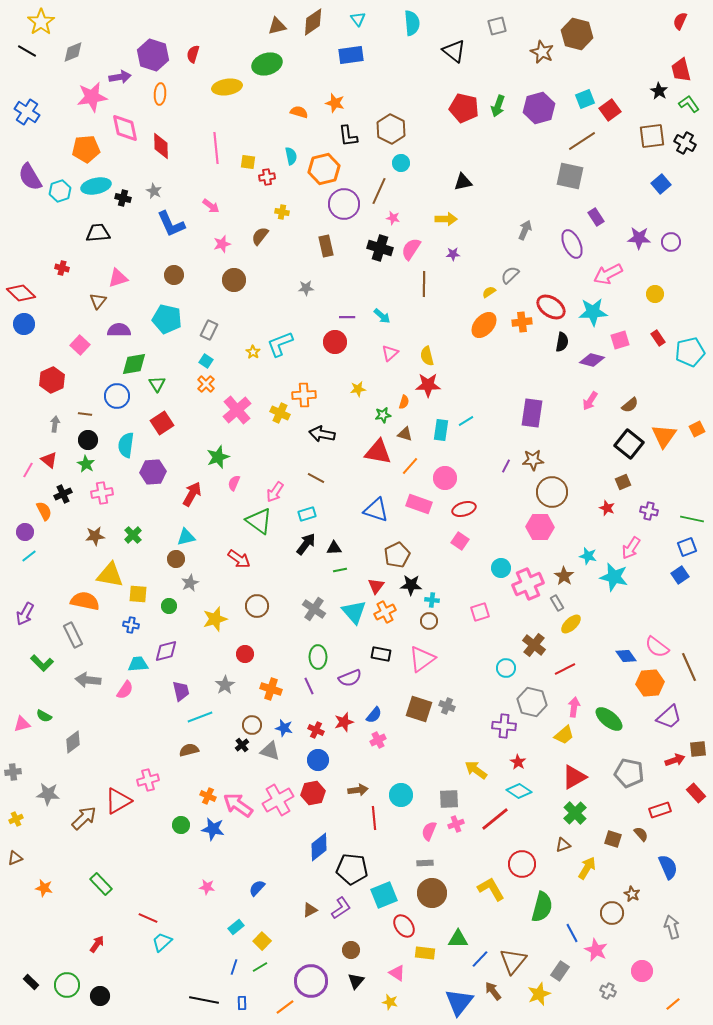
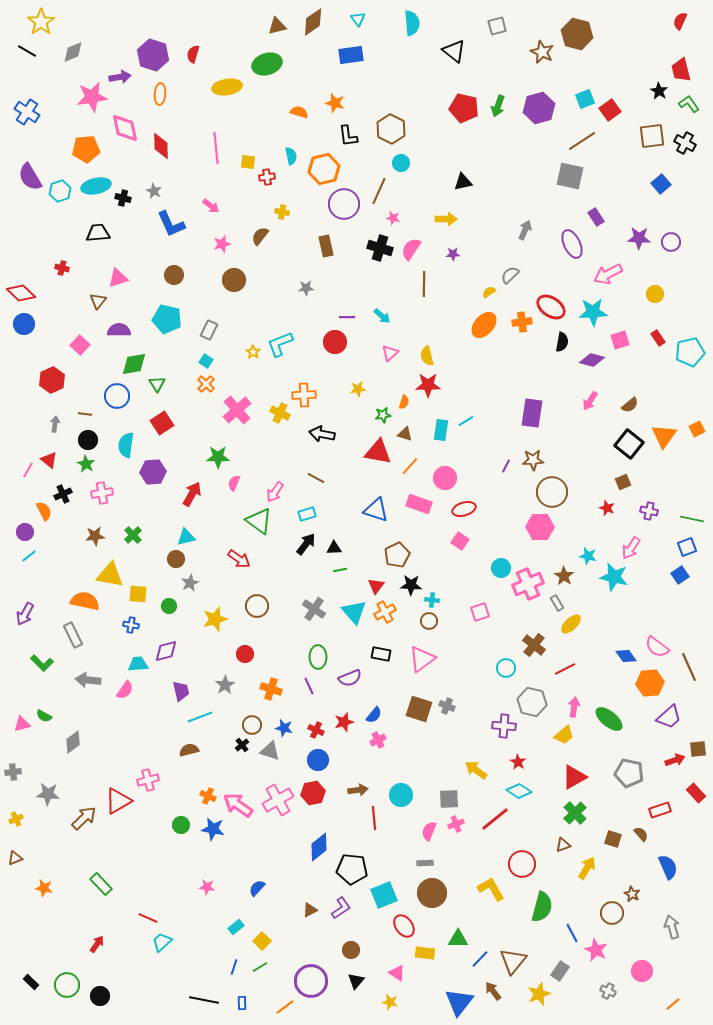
green star at (218, 457): rotated 20 degrees clockwise
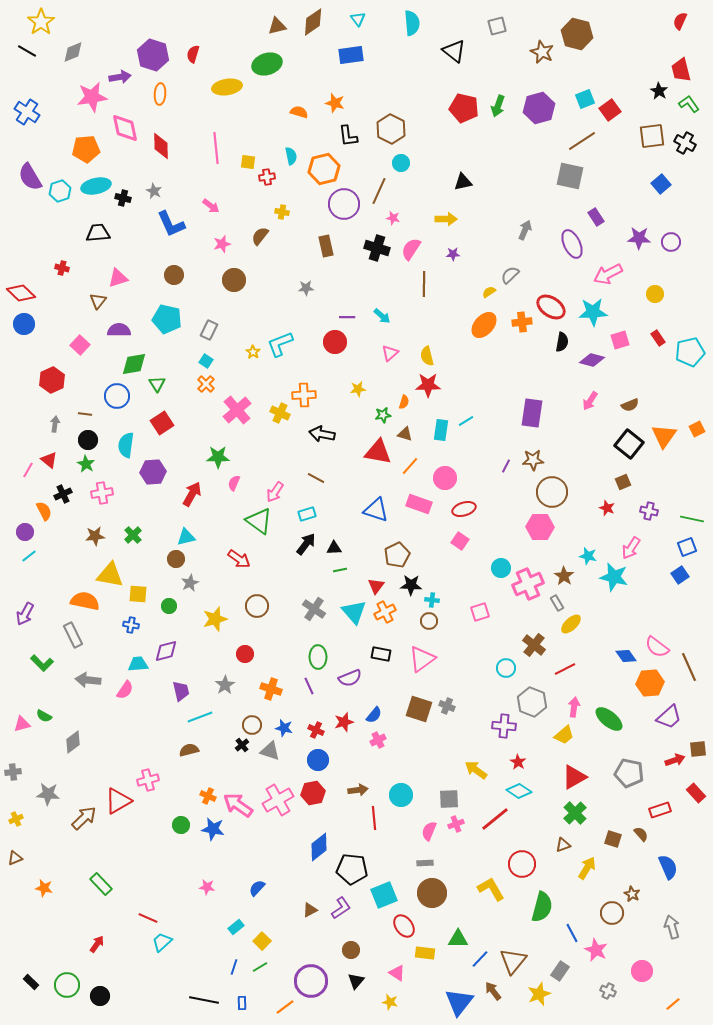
black cross at (380, 248): moved 3 px left
brown semicircle at (630, 405): rotated 18 degrees clockwise
gray hexagon at (532, 702): rotated 8 degrees clockwise
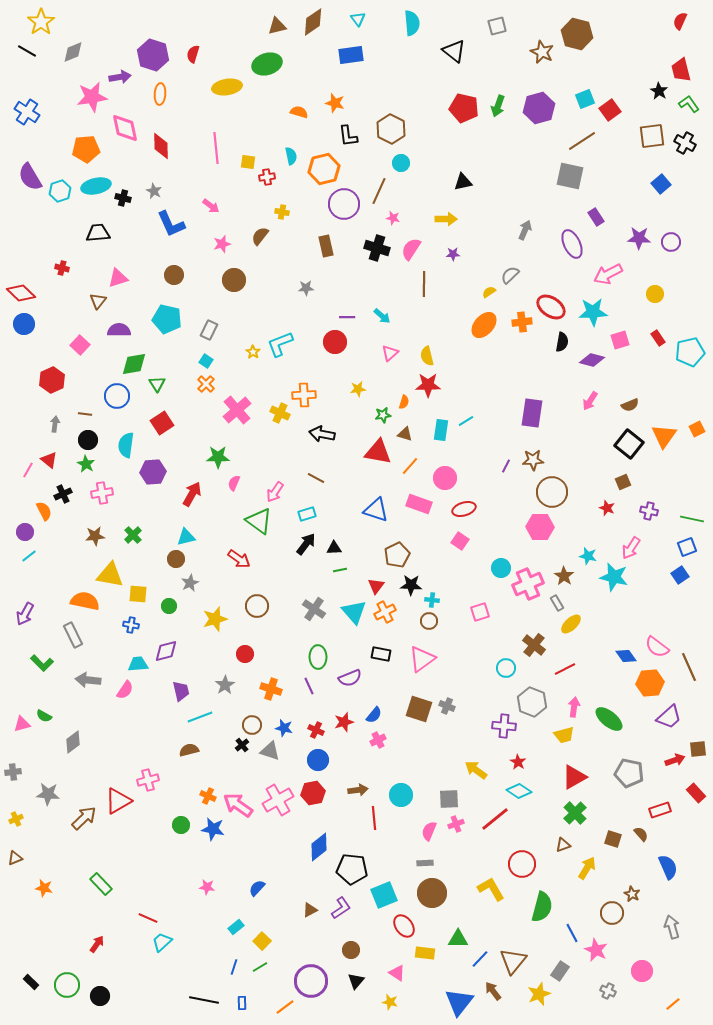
yellow trapezoid at (564, 735): rotated 25 degrees clockwise
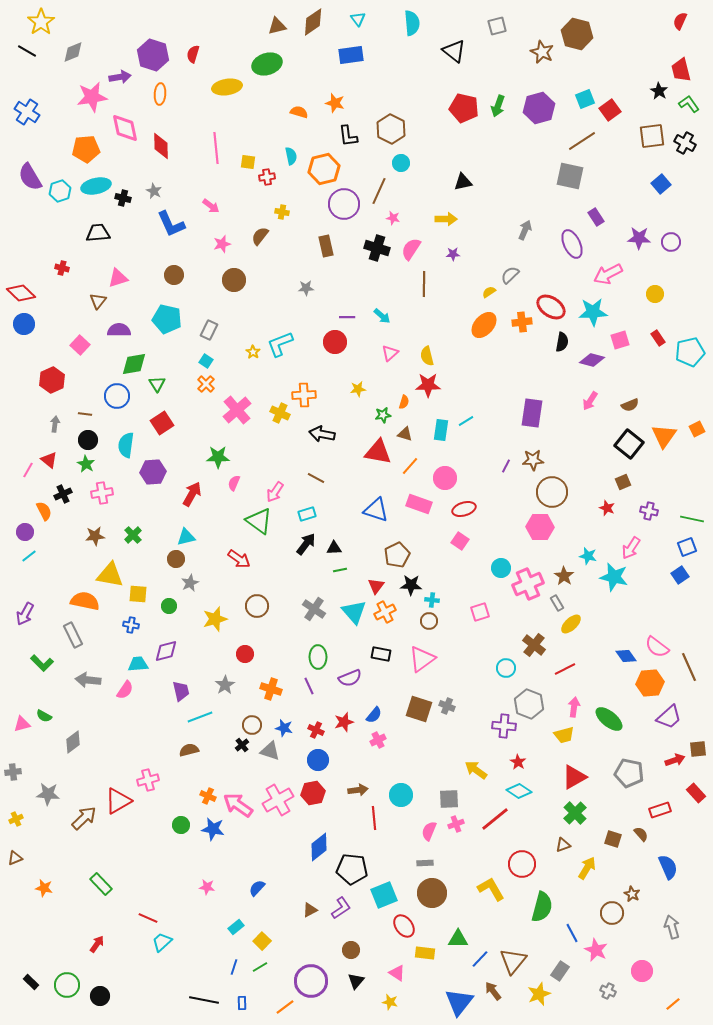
gray hexagon at (532, 702): moved 3 px left, 2 px down
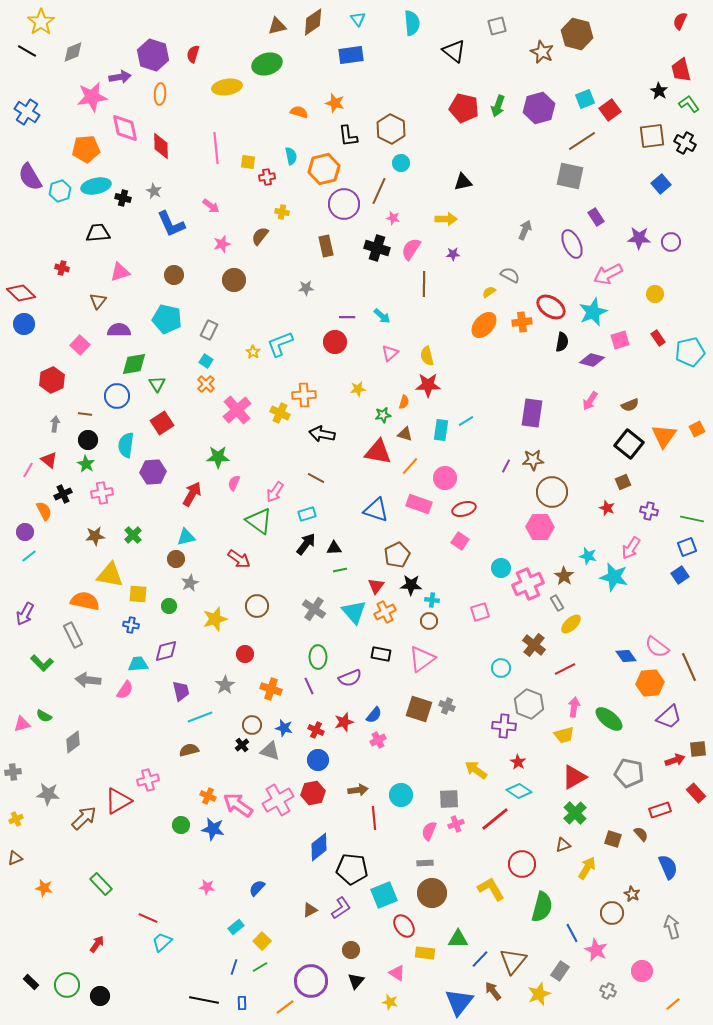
gray semicircle at (510, 275): rotated 72 degrees clockwise
pink triangle at (118, 278): moved 2 px right, 6 px up
cyan star at (593, 312): rotated 20 degrees counterclockwise
cyan circle at (506, 668): moved 5 px left
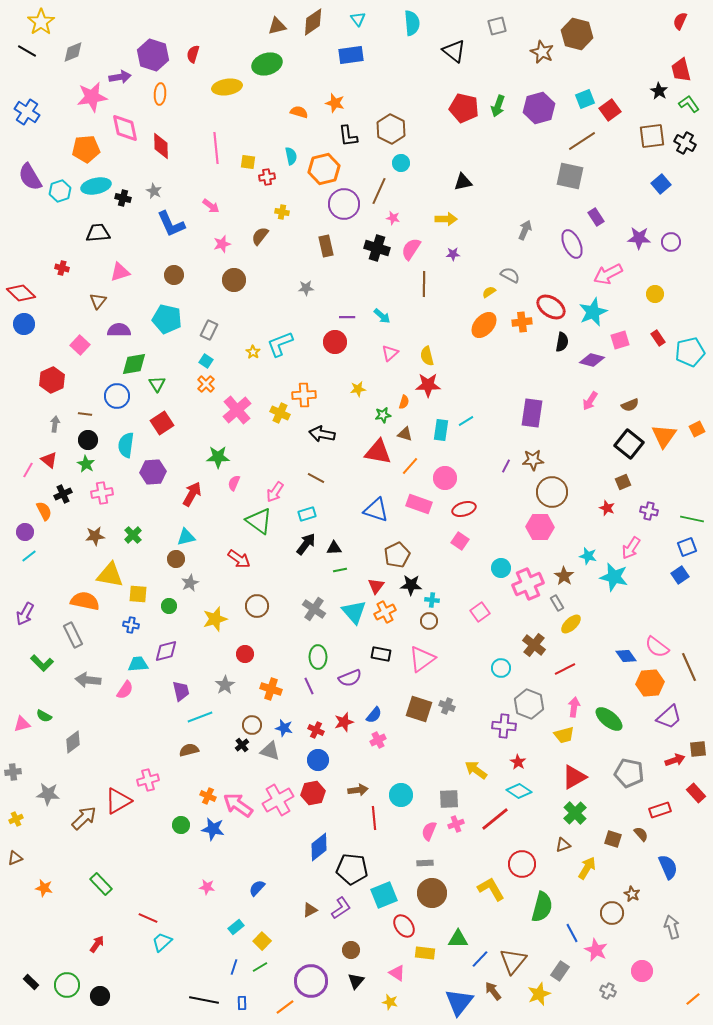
pink square at (480, 612): rotated 18 degrees counterclockwise
orange line at (673, 1004): moved 20 px right, 5 px up
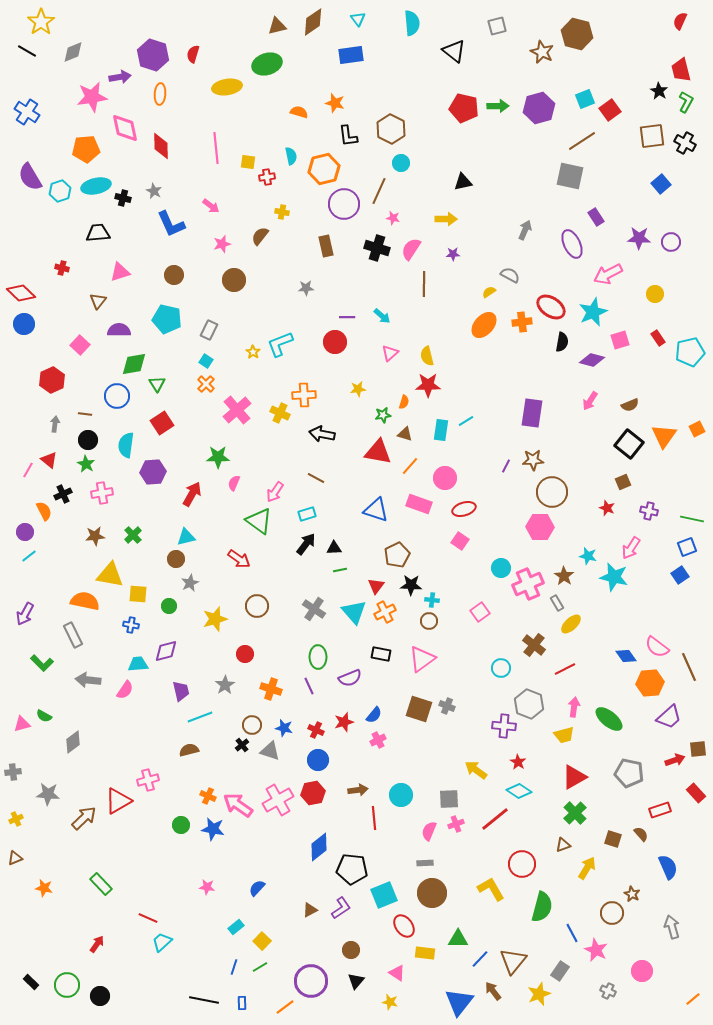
green L-shape at (689, 104): moved 3 px left, 2 px up; rotated 65 degrees clockwise
green arrow at (498, 106): rotated 110 degrees counterclockwise
